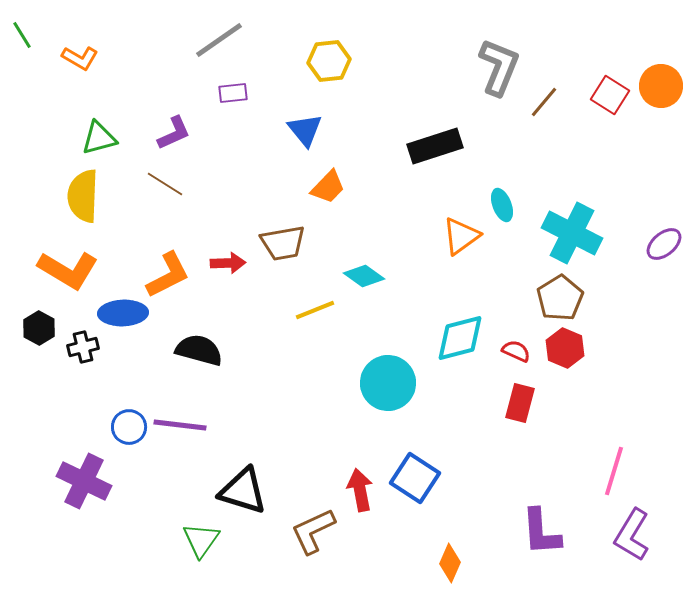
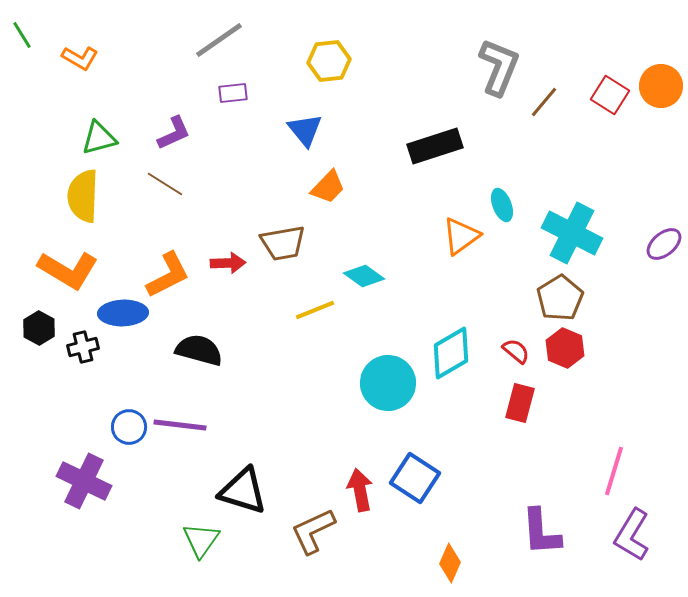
cyan diamond at (460, 338): moved 9 px left, 15 px down; rotated 16 degrees counterclockwise
red semicircle at (516, 351): rotated 16 degrees clockwise
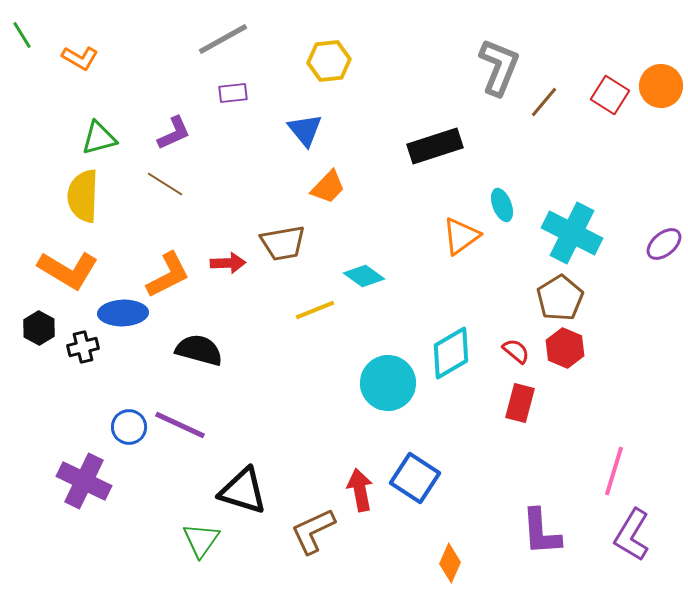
gray line at (219, 40): moved 4 px right, 1 px up; rotated 6 degrees clockwise
purple line at (180, 425): rotated 18 degrees clockwise
